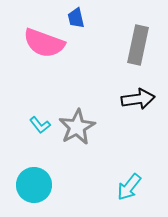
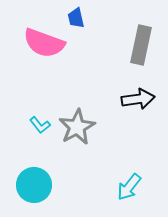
gray rectangle: moved 3 px right
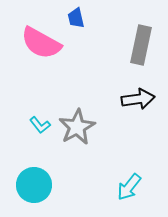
pink semicircle: moved 3 px left; rotated 9 degrees clockwise
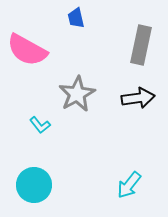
pink semicircle: moved 14 px left, 7 px down
black arrow: moved 1 px up
gray star: moved 33 px up
cyan arrow: moved 2 px up
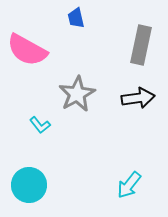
cyan circle: moved 5 px left
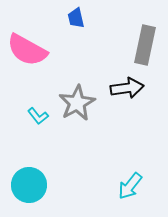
gray rectangle: moved 4 px right
gray star: moved 9 px down
black arrow: moved 11 px left, 10 px up
cyan L-shape: moved 2 px left, 9 px up
cyan arrow: moved 1 px right, 1 px down
